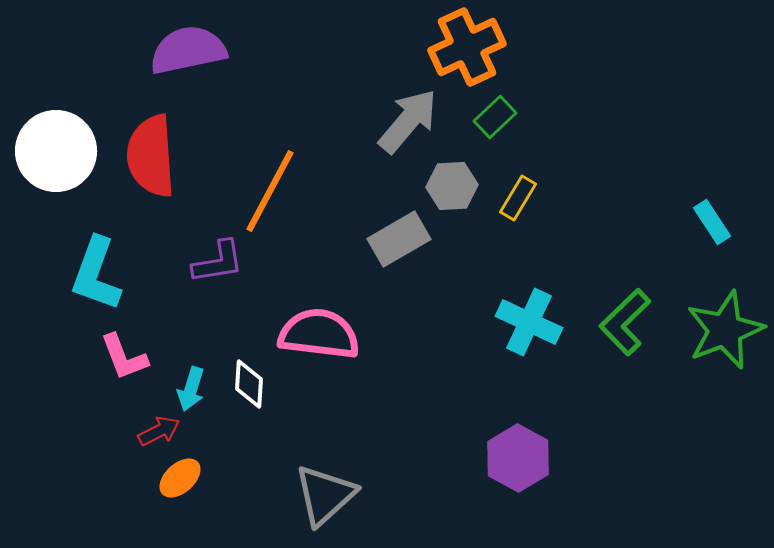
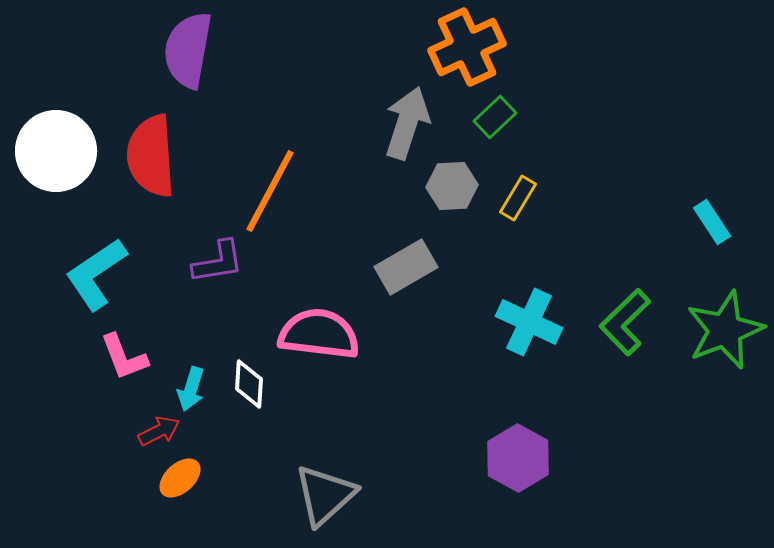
purple semicircle: rotated 68 degrees counterclockwise
gray arrow: moved 1 px left, 2 px down; rotated 22 degrees counterclockwise
gray rectangle: moved 7 px right, 28 px down
cyan L-shape: rotated 36 degrees clockwise
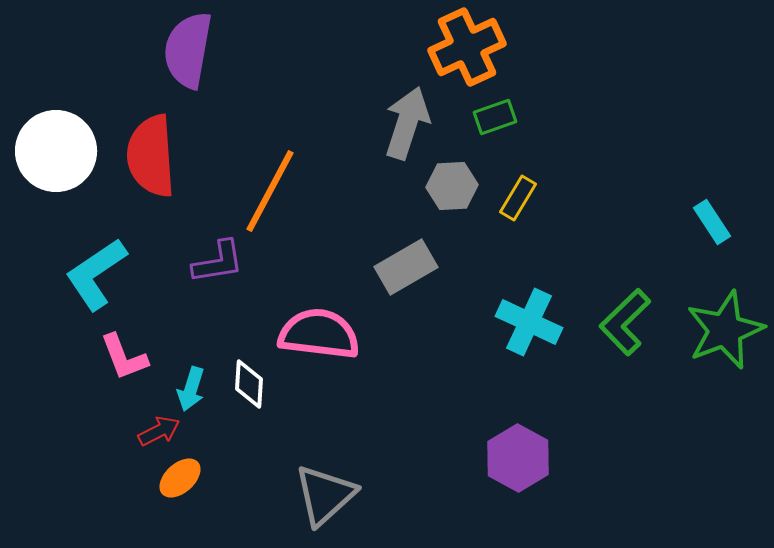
green rectangle: rotated 24 degrees clockwise
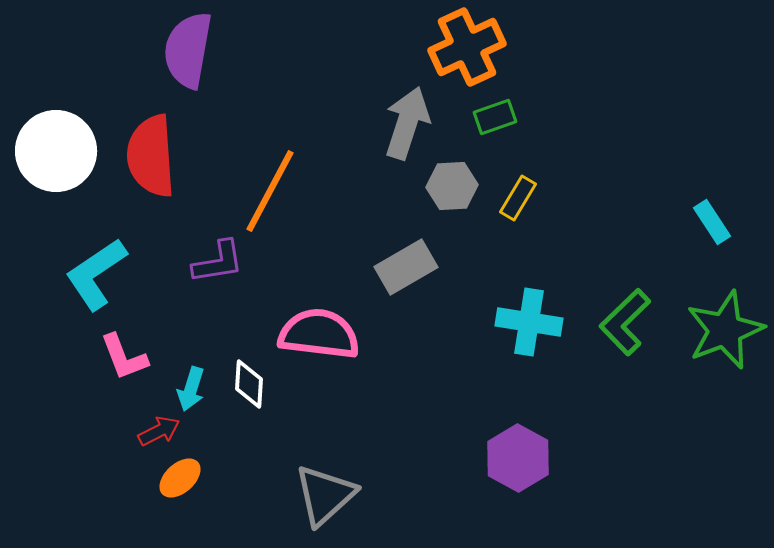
cyan cross: rotated 16 degrees counterclockwise
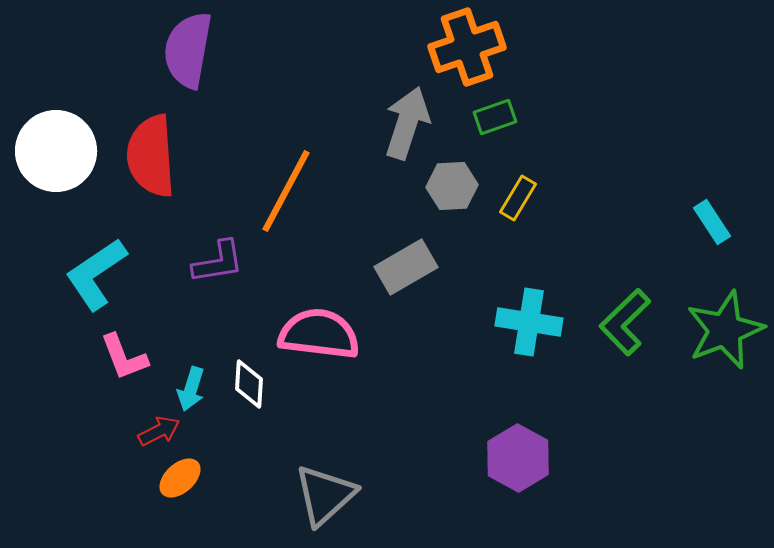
orange cross: rotated 6 degrees clockwise
orange line: moved 16 px right
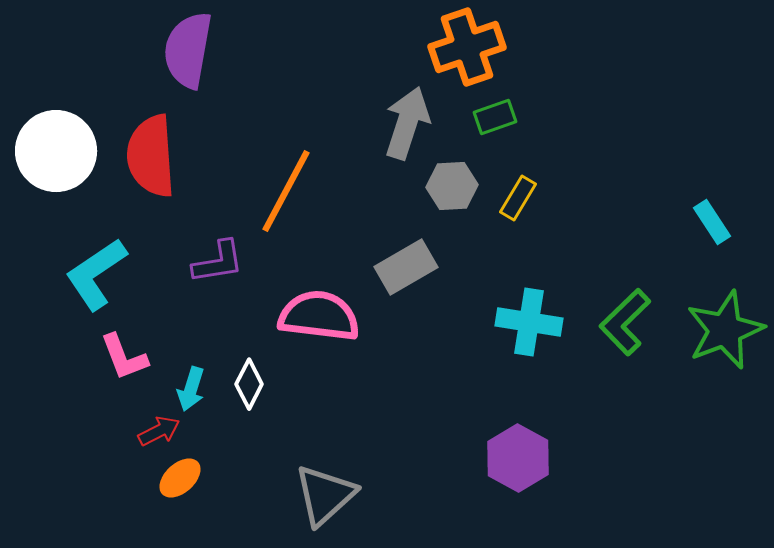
pink semicircle: moved 18 px up
white diamond: rotated 24 degrees clockwise
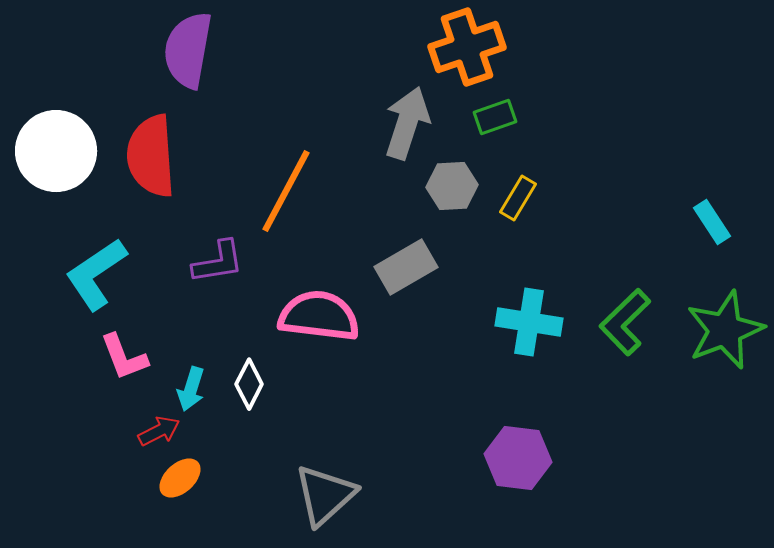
purple hexagon: rotated 22 degrees counterclockwise
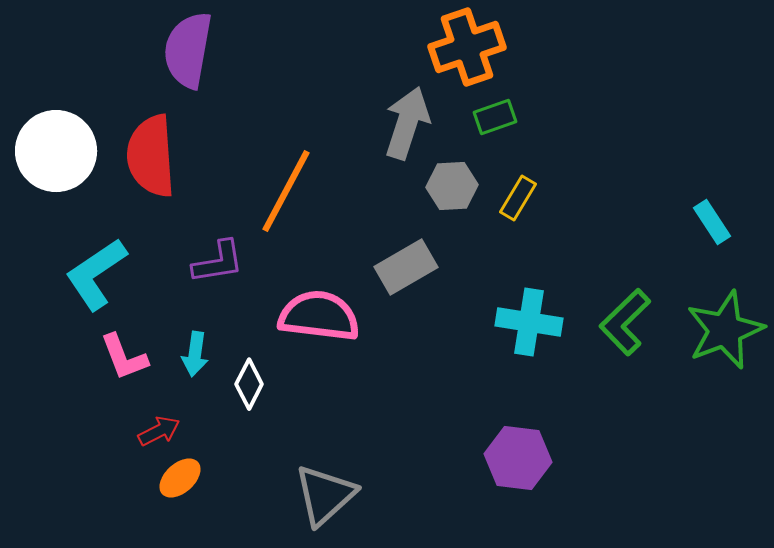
cyan arrow: moved 4 px right, 35 px up; rotated 9 degrees counterclockwise
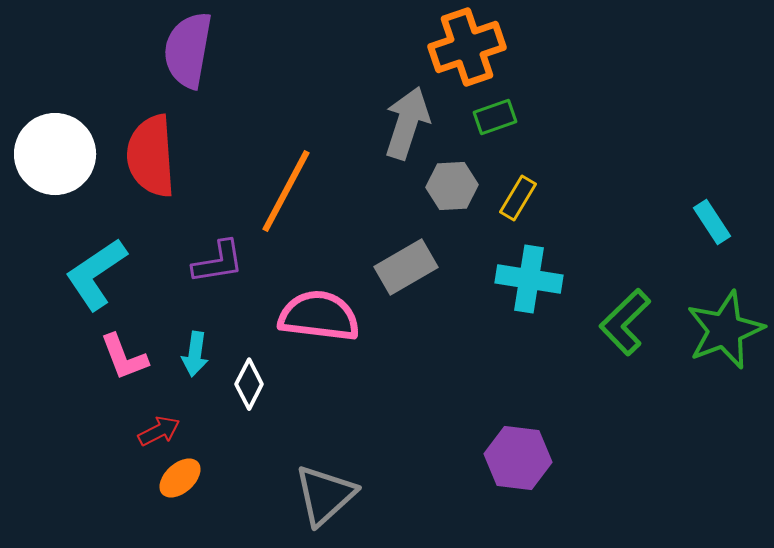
white circle: moved 1 px left, 3 px down
cyan cross: moved 43 px up
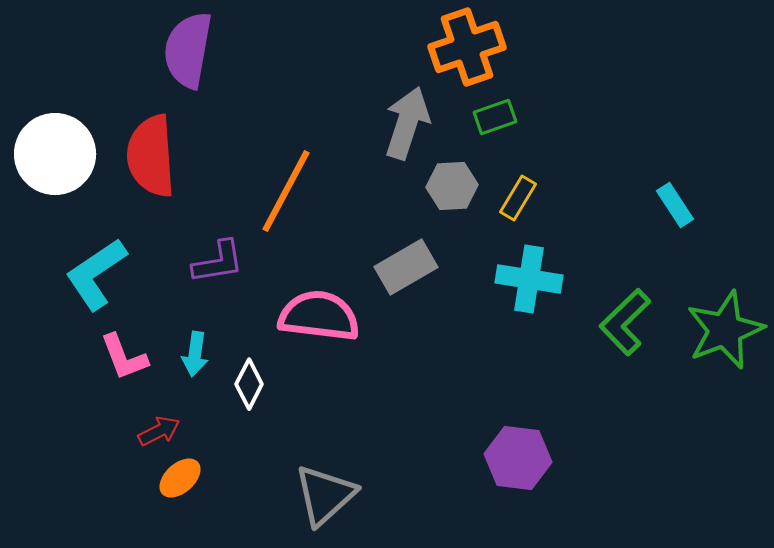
cyan rectangle: moved 37 px left, 17 px up
